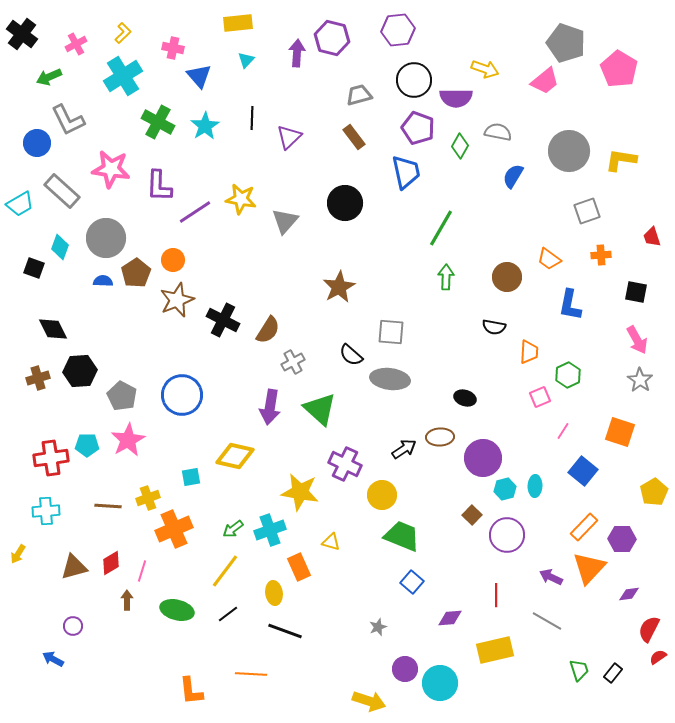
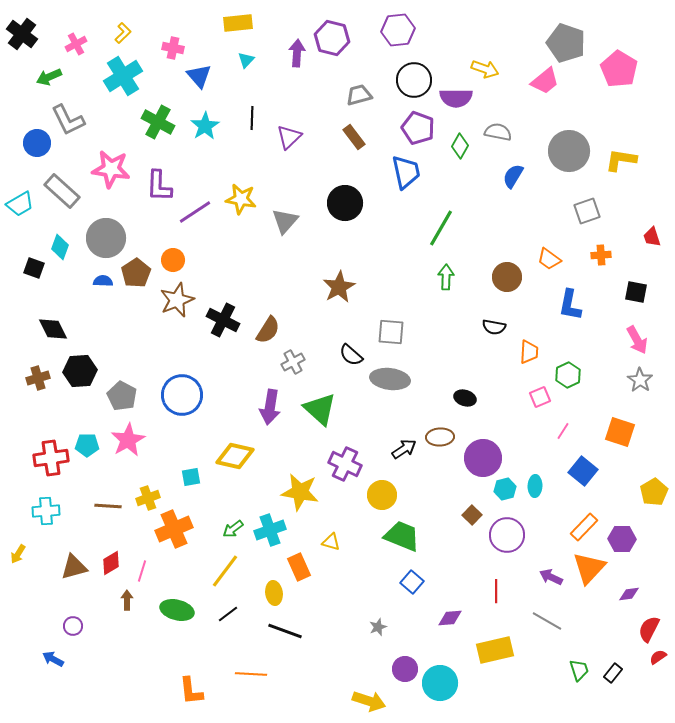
red line at (496, 595): moved 4 px up
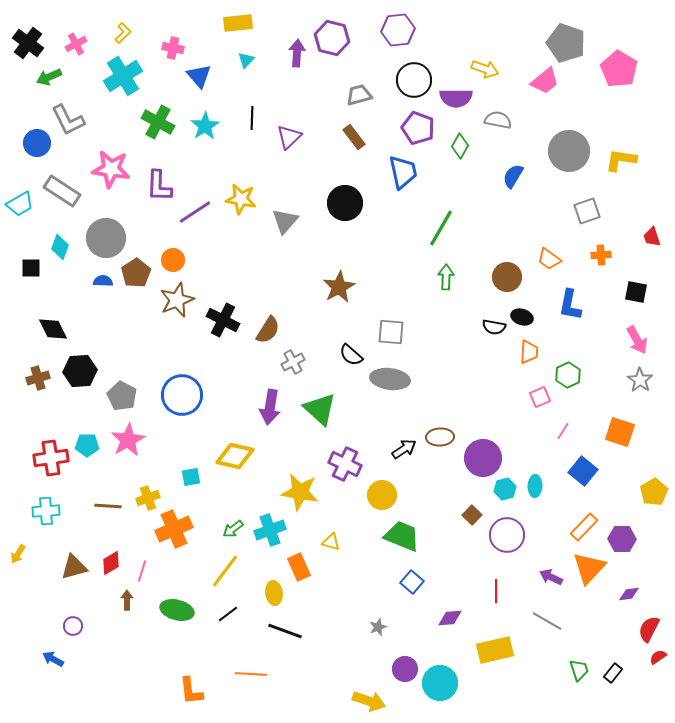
black cross at (22, 34): moved 6 px right, 9 px down
gray semicircle at (498, 132): moved 12 px up
blue trapezoid at (406, 172): moved 3 px left
gray rectangle at (62, 191): rotated 9 degrees counterclockwise
black square at (34, 268): moved 3 px left; rotated 20 degrees counterclockwise
black ellipse at (465, 398): moved 57 px right, 81 px up
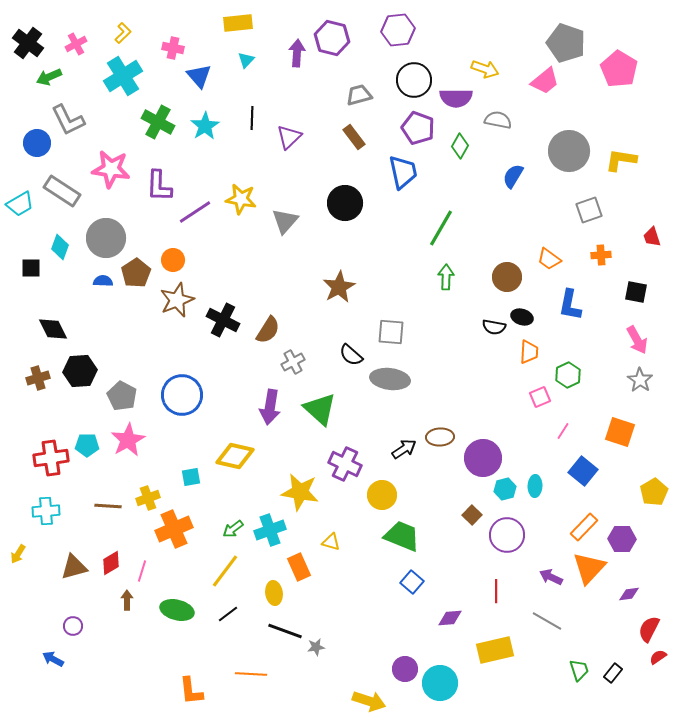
gray square at (587, 211): moved 2 px right, 1 px up
gray star at (378, 627): moved 62 px left, 20 px down; rotated 12 degrees clockwise
